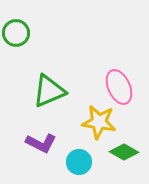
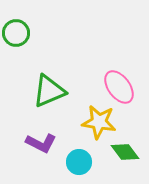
pink ellipse: rotated 12 degrees counterclockwise
green diamond: moved 1 px right; rotated 24 degrees clockwise
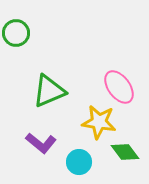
purple L-shape: rotated 12 degrees clockwise
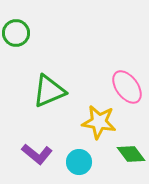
pink ellipse: moved 8 px right
purple L-shape: moved 4 px left, 11 px down
green diamond: moved 6 px right, 2 px down
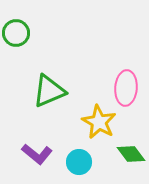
pink ellipse: moved 1 px left, 1 px down; rotated 40 degrees clockwise
yellow star: rotated 20 degrees clockwise
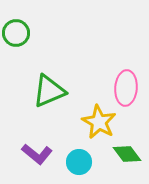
green diamond: moved 4 px left
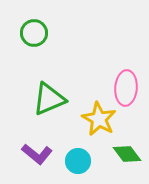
green circle: moved 18 px right
green triangle: moved 8 px down
yellow star: moved 3 px up
cyan circle: moved 1 px left, 1 px up
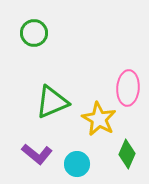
pink ellipse: moved 2 px right
green triangle: moved 3 px right, 3 px down
green diamond: rotated 60 degrees clockwise
cyan circle: moved 1 px left, 3 px down
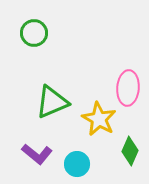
green diamond: moved 3 px right, 3 px up
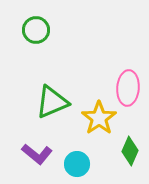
green circle: moved 2 px right, 3 px up
yellow star: moved 1 px up; rotated 8 degrees clockwise
